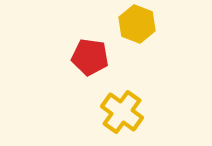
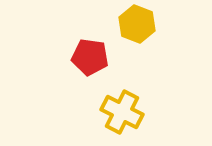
yellow cross: rotated 9 degrees counterclockwise
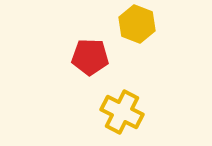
red pentagon: rotated 6 degrees counterclockwise
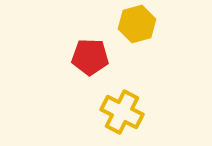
yellow hexagon: rotated 24 degrees clockwise
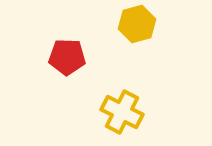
red pentagon: moved 23 px left
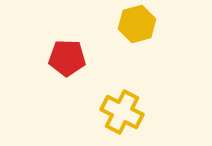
red pentagon: moved 1 px down
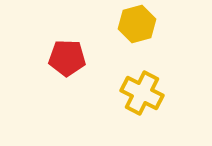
yellow cross: moved 20 px right, 19 px up
